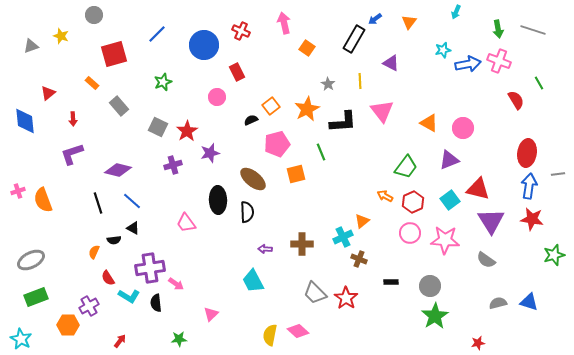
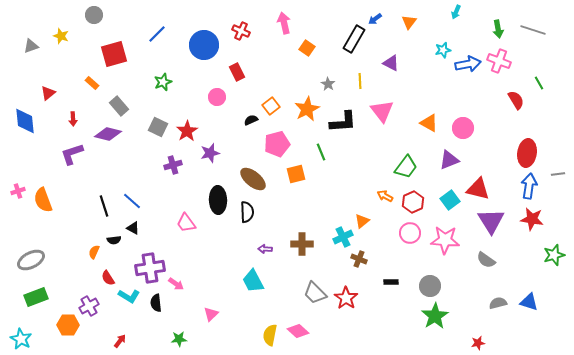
purple diamond at (118, 170): moved 10 px left, 36 px up
black line at (98, 203): moved 6 px right, 3 px down
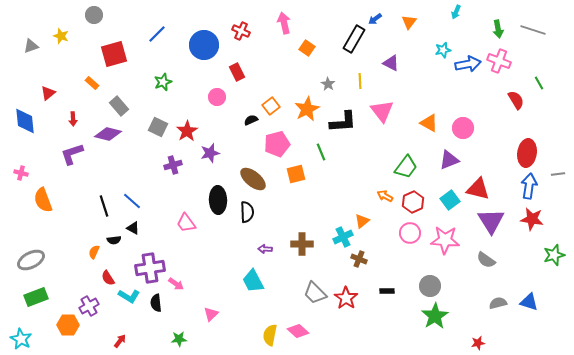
pink cross at (18, 191): moved 3 px right, 18 px up; rotated 32 degrees clockwise
black rectangle at (391, 282): moved 4 px left, 9 px down
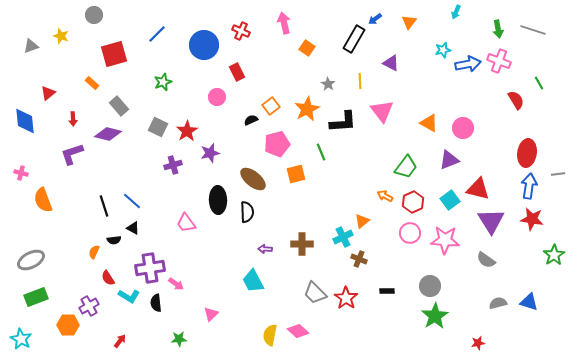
green star at (554, 255): rotated 15 degrees counterclockwise
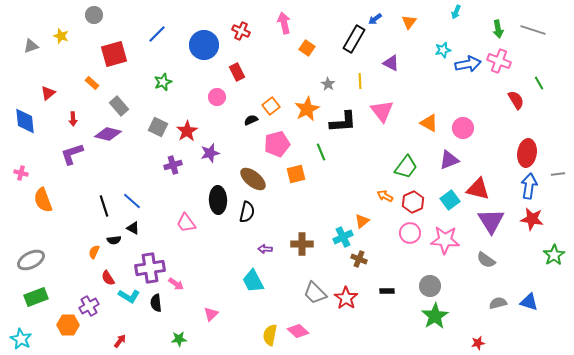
black semicircle at (247, 212): rotated 15 degrees clockwise
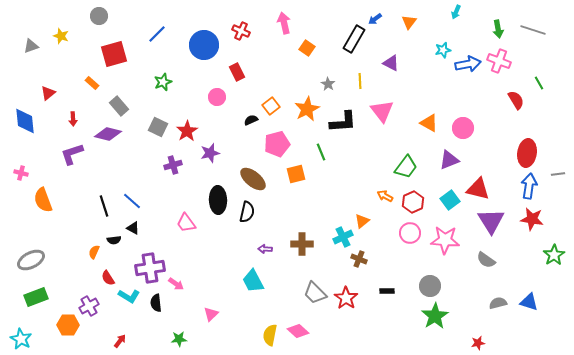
gray circle at (94, 15): moved 5 px right, 1 px down
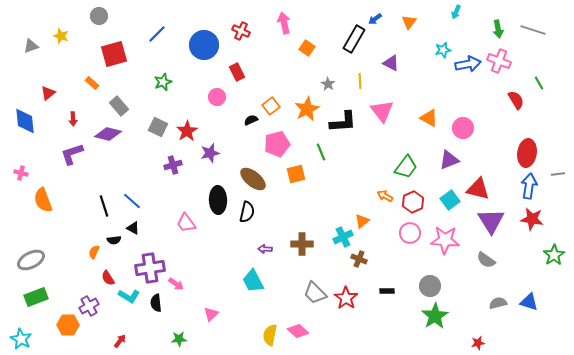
orange triangle at (429, 123): moved 5 px up
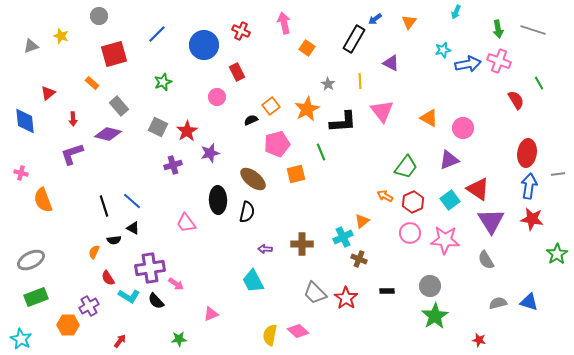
red triangle at (478, 189): rotated 20 degrees clockwise
green star at (554, 255): moved 3 px right, 1 px up
gray semicircle at (486, 260): rotated 24 degrees clockwise
black semicircle at (156, 303): moved 2 px up; rotated 36 degrees counterclockwise
pink triangle at (211, 314): rotated 21 degrees clockwise
red star at (478, 343): moved 1 px right, 3 px up; rotated 24 degrees clockwise
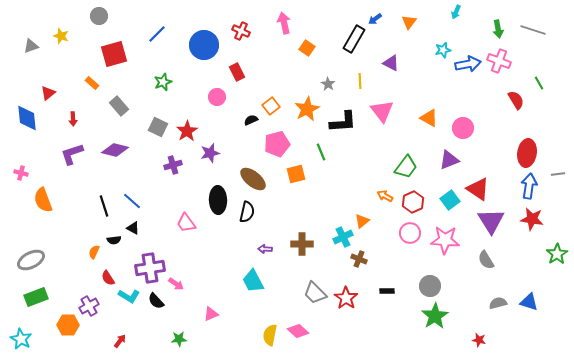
blue diamond at (25, 121): moved 2 px right, 3 px up
purple diamond at (108, 134): moved 7 px right, 16 px down
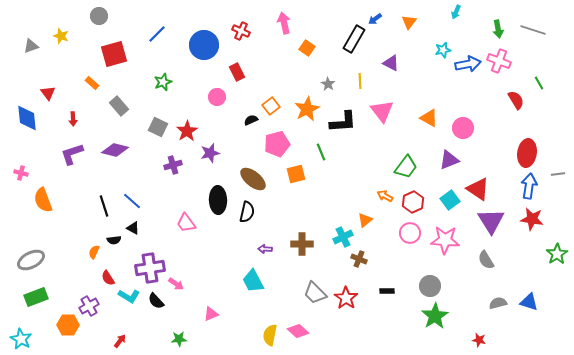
red triangle at (48, 93): rotated 28 degrees counterclockwise
orange triangle at (362, 221): moved 3 px right, 1 px up
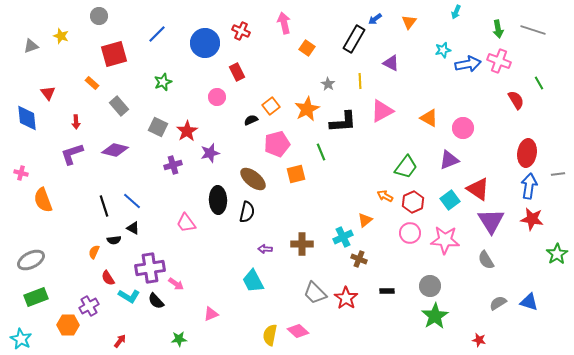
blue circle at (204, 45): moved 1 px right, 2 px up
pink triangle at (382, 111): rotated 40 degrees clockwise
red arrow at (73, 119): moved 3 px right, 3 px down
gray semicircle at (498, 303): rotated 18 degrees counterclockwise
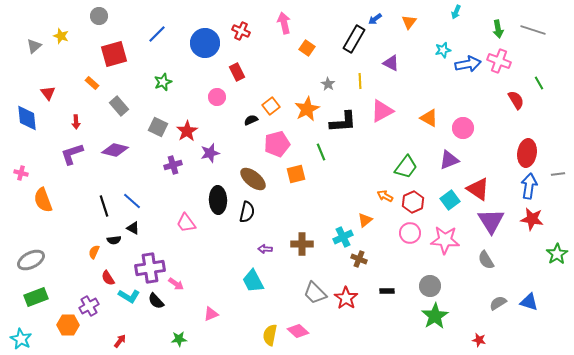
gray triangle at (31, 46): moved 3 px right; rotated 21 degrees counterclockwise
